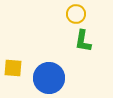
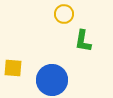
yellow circle: moved 12 px left
blue circle: moved 3 px right, 2 px down
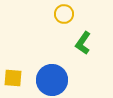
green L-shape: moved 2 px down; rotated 25 degrees clockwise
yellow square: moved 10 px down
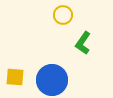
yellow circle: moved 1 px left, 1 px down
yellow square: moved 2 px right, 1 px up
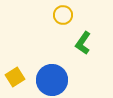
yellow square: rotated 36 degrees counterclockwise
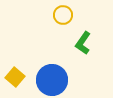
yellow square: rotated 18 degrees counterclockwise
